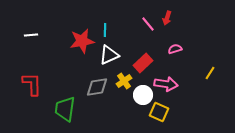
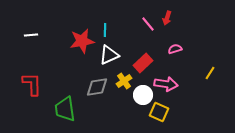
green trapezoid: rotated 16 degrees counterclockwise
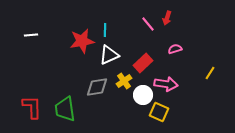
red L-shape: moved 23 px down
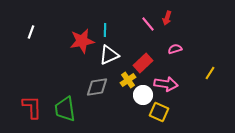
white line: moved 3 px up; rotated 64 degrees counterclockwise
yellow cross: moved 4 px right, 1 px up
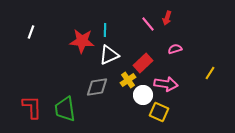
red star: rotated 15 degrees clockwise
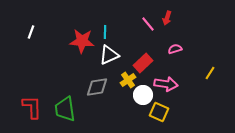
cyan line: moved 2 px down
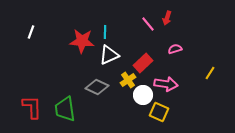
gray diamond: rotated 35 degrees clockwise
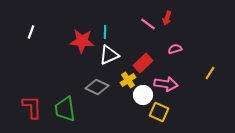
pink line: rotated 14 degrees counterclockwise
